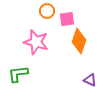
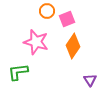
pink square: rotated 14 degrees counterclockwise
orange diamond: moved 6 px left, 5 px down; rotated 15 degrees clockwise
green L-shape: moved 2 px up
purple triangle: rotated 32 degrees clockwise
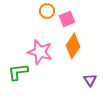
pink star: moved 4 px right, 10 px down
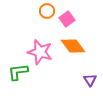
pink square: rotated 14 degrees counterclockwise
orange diamond: rotated 70 degrees counterclockwise
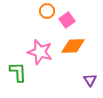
pink square: moved 1 px down
orange diamond: rotated 55 degrees counterclockwise
green L-shape: rotated 95 degrees clockwise
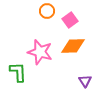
pink square: moved 3 px right
purple triangle: moved 5 px left, 1 px down
